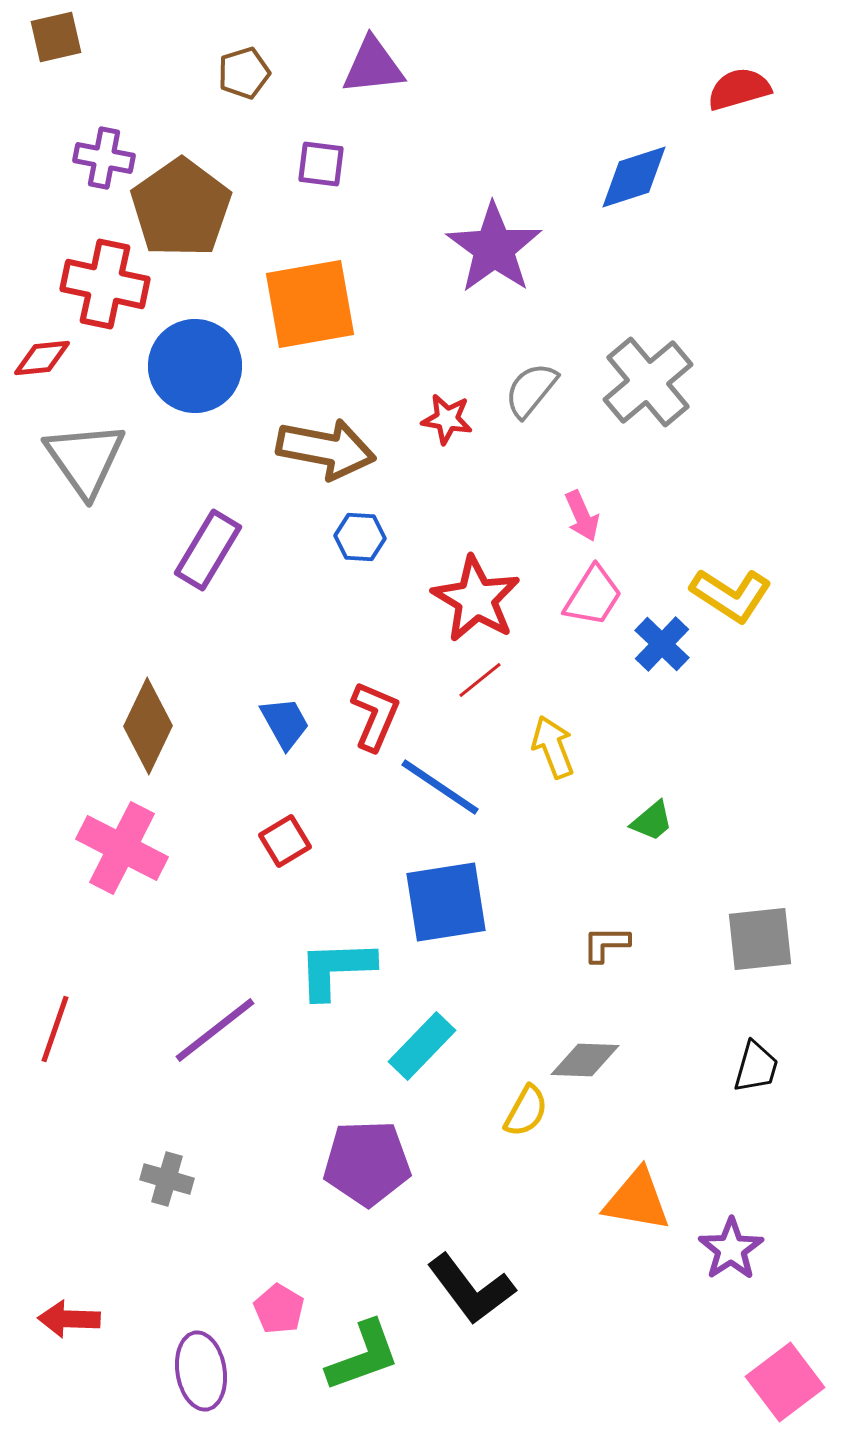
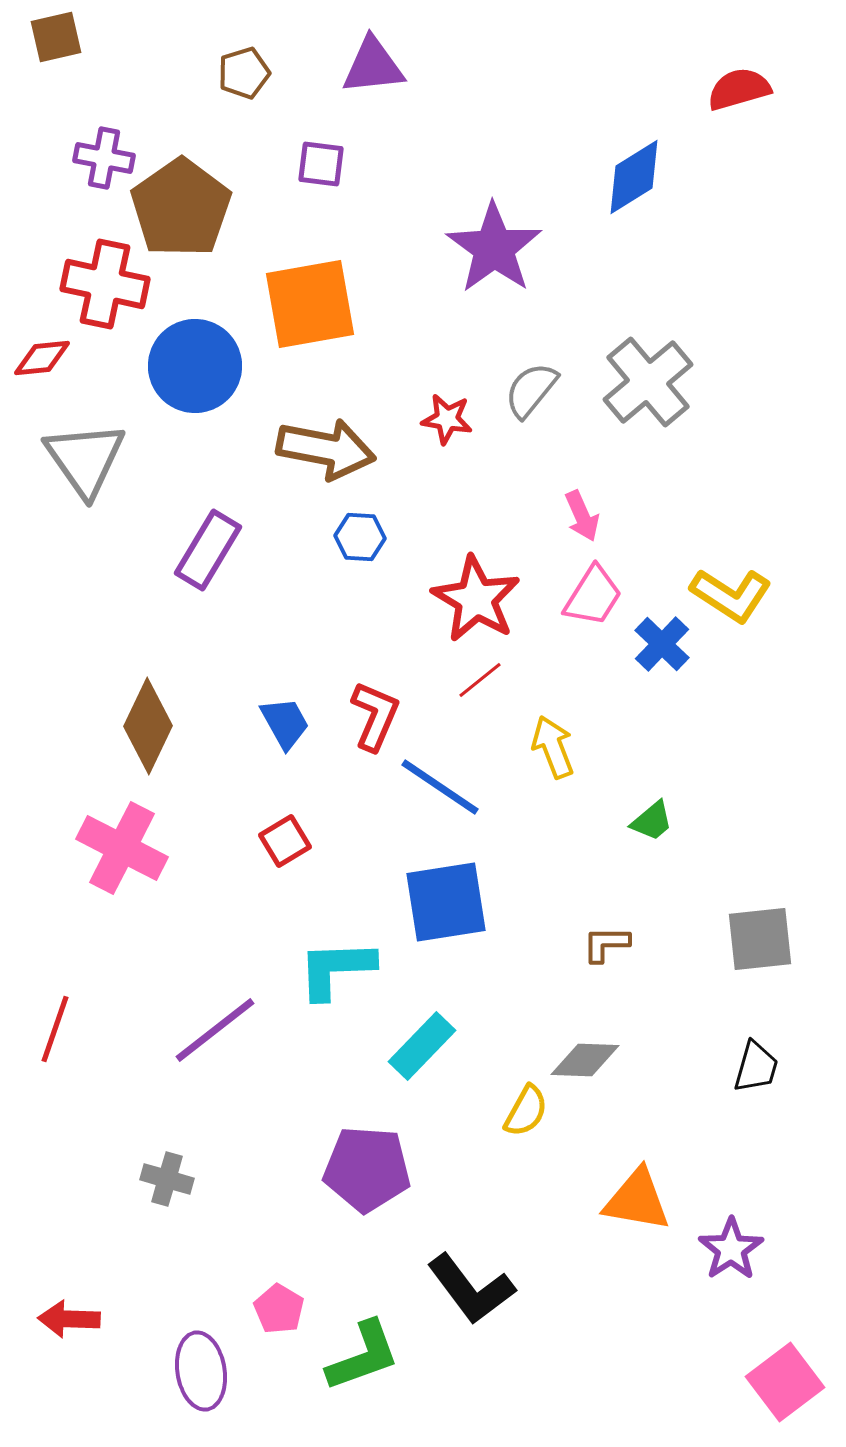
blue diamond at (634, 177): rotated 14 degrees counterclockwise
purple pentagon at (367, 1163): moved 6 px down; rotated 6 degrees clockwise
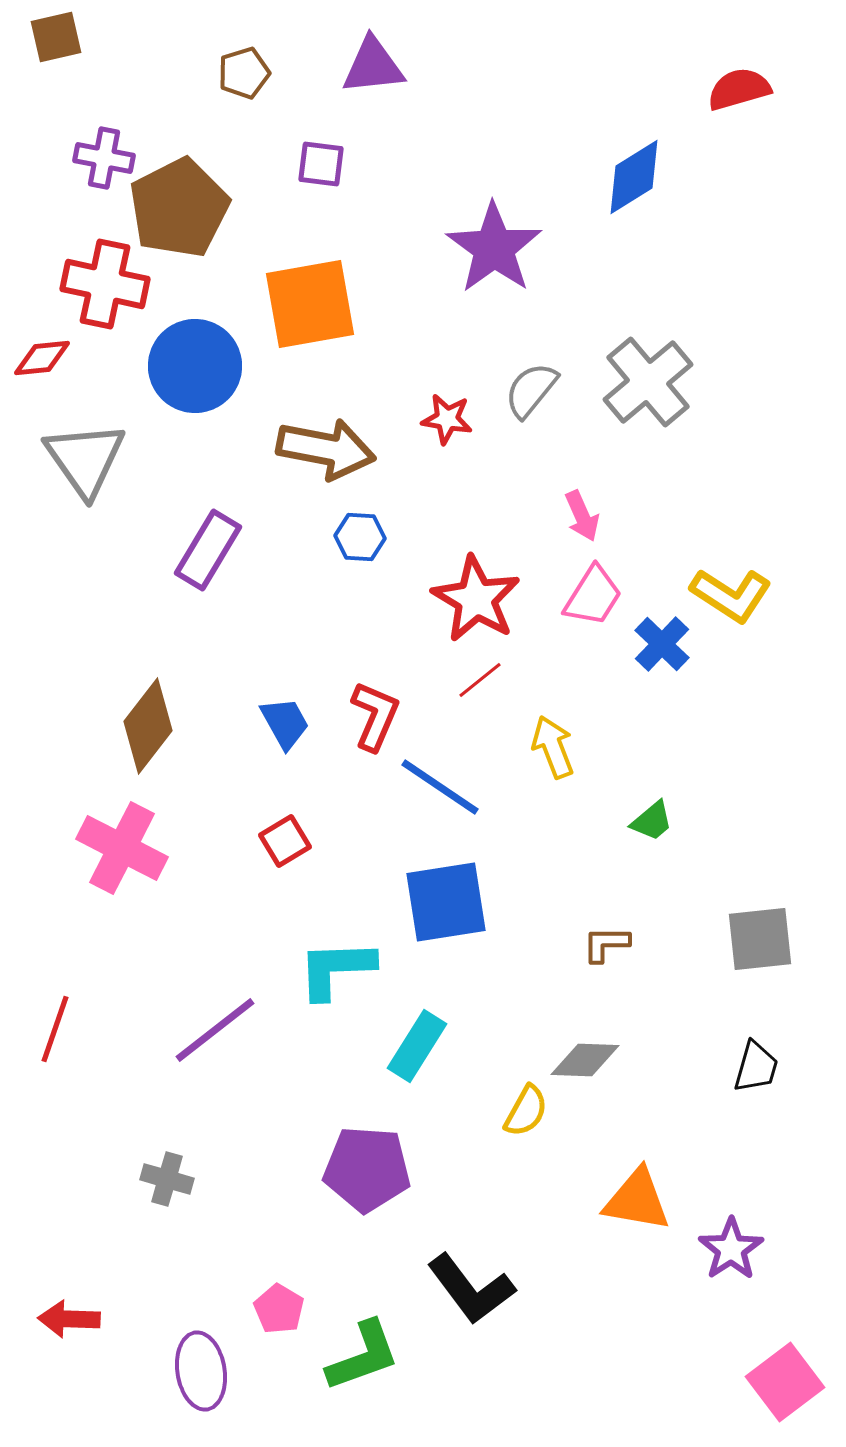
brown pentagon at (181, 208): moved 2 px left; rotated 8 degrees clockwise
brown diamond at (148, 726): rotated 12 degrees clockwise
cyan rectangle at (422, 1046): moved 5 px left; rotated 12 degrees counterclockwise
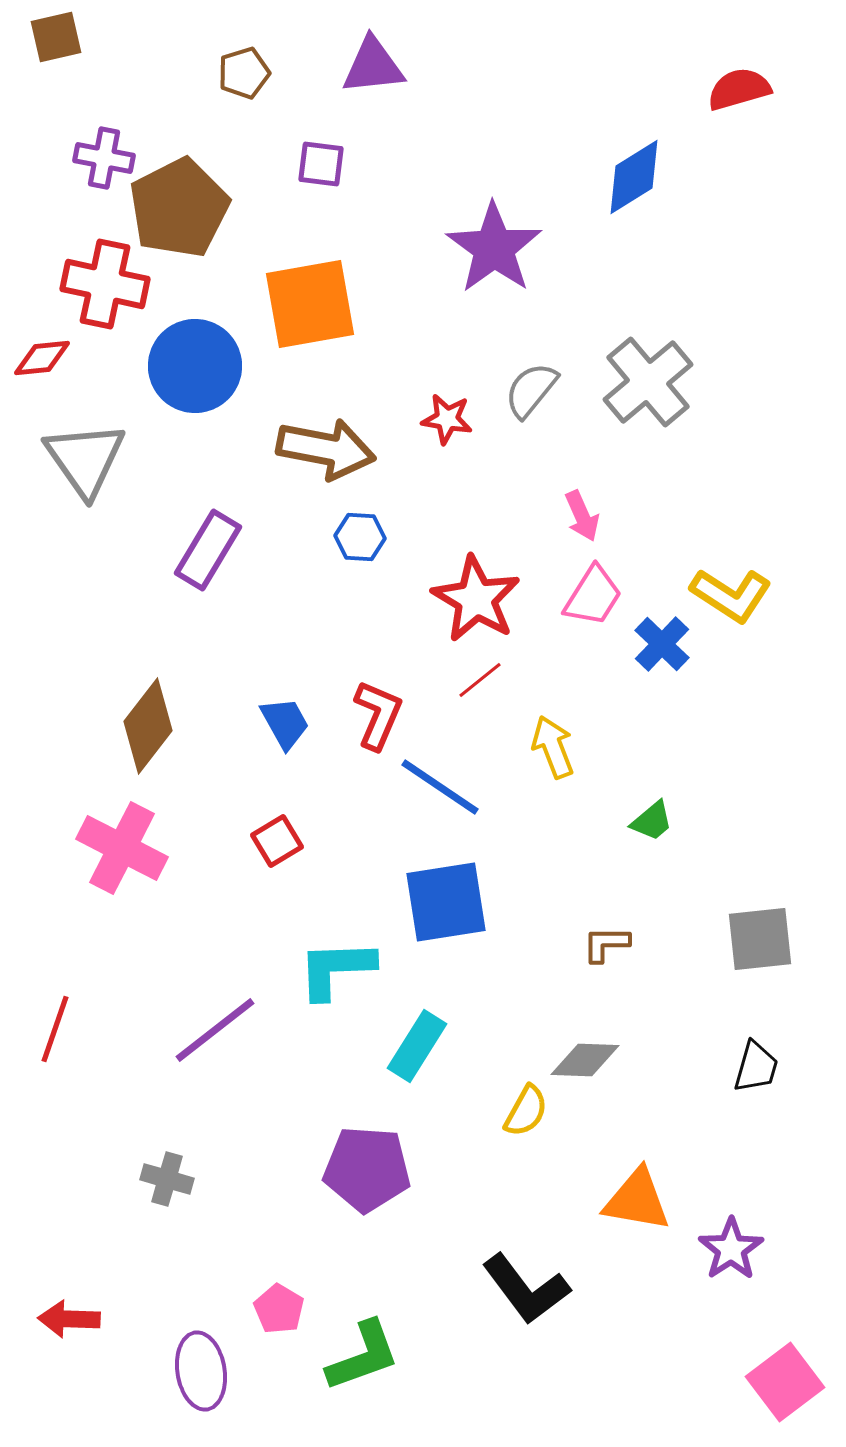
red L-shape at (375, 716): moved 3 px right, 1 px up
red square at (285, 841): moved 8 px left
black L-shape at (471, 1289): moved 55 px right
